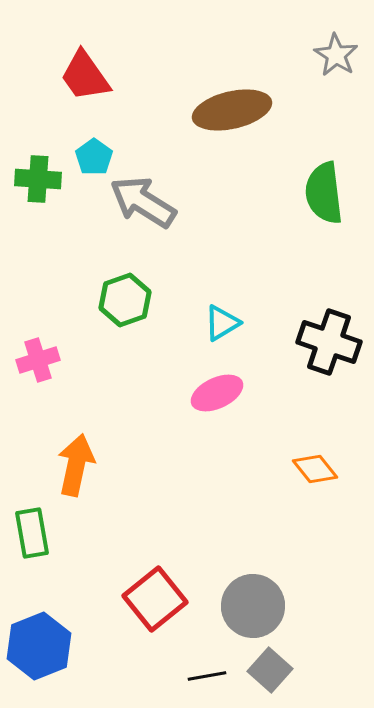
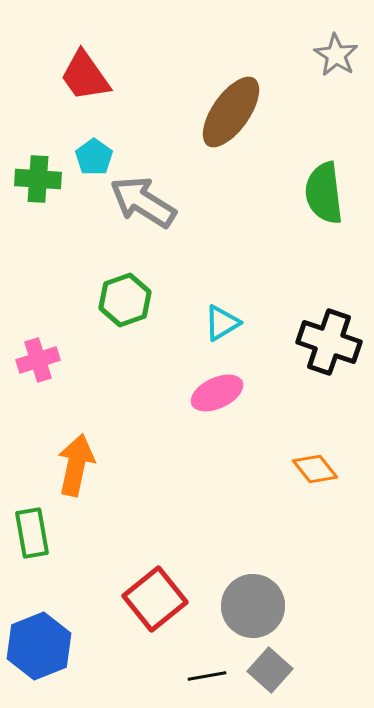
brown ellipse: moved 1 px left, 2 px down; rotated 42 degrees counterclockwise
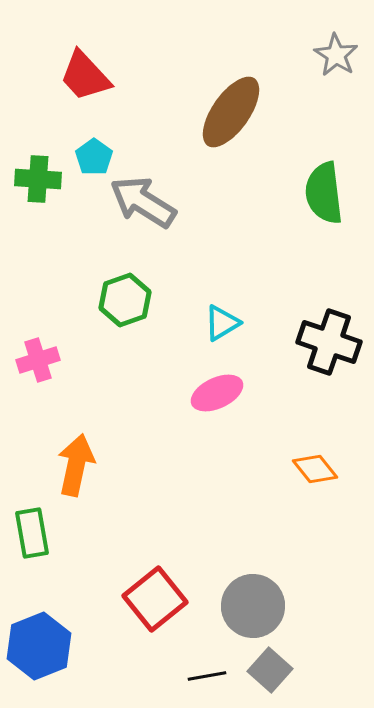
red trapezoid: rotated 8 degrees counterclockwise
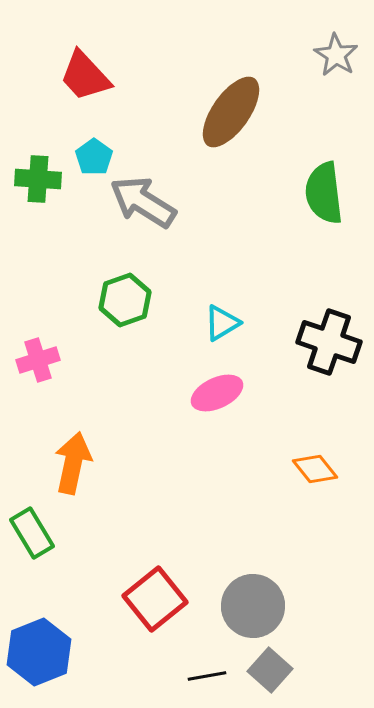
orange arrow: moved 3 px left, 2 px up
green rectangle: rotated 21 degrees counterclockwise
blue hexagon: moved 6 px down
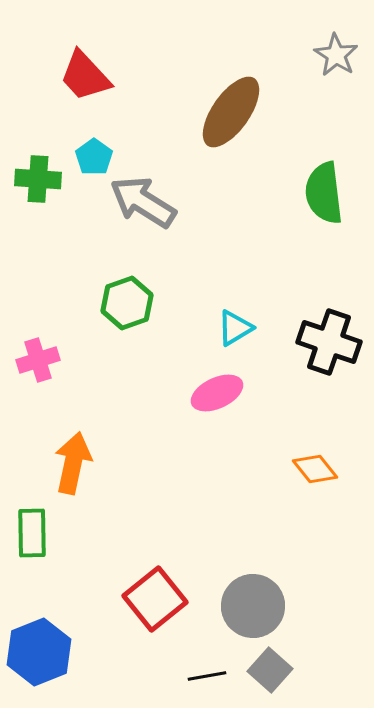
green hexagon: moved 2 px right, 3 px down
cyan triangle: moved 13 px right, 5 px down
green rectangle: rotated 30 degrees clockwise
